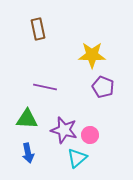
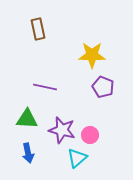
purple star: moved 2 px left
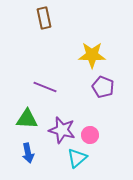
brown rectangle: moved 6 px right, 11 px up
purple line: rotated 10 degrees clockwise
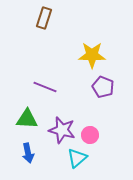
brown rectangle: rotated 30 degrees clockwise
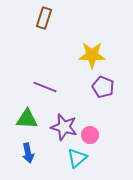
purple star: moved 2 px right, 3 px up
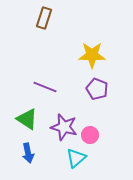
purple pentagon: moved 6 px left, 2 px down
green triangle: rotated 30 degrees clockwise
cyan triangle: moved 1 px left
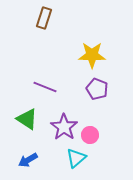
purple star: rotated 20 degrees clockwise
blue arrow: moved 7 px down; rotated 72 degrees clockwise
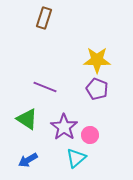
yellow star: moved 5 px right, 5 px down
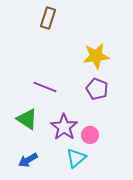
brown rectangle: moved 4 px right
yellow star: moved 1 px left, 4 px up; rotated 8 degrees counterclockwise
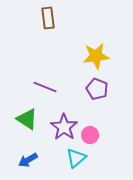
brown rectangle: rotated 25 degrees counterclockwise
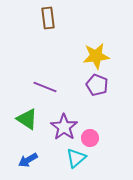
purple pentagon: moved 4 px up
pink circle: moved 3 px down
